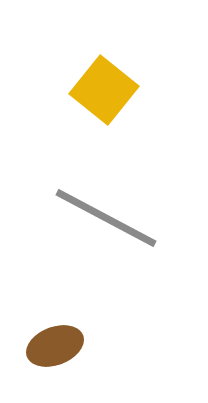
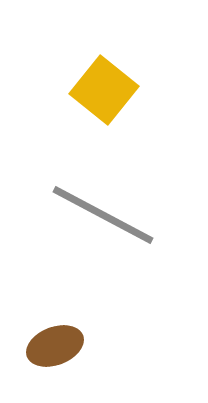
gray line: moved 3 px left, 3 px up
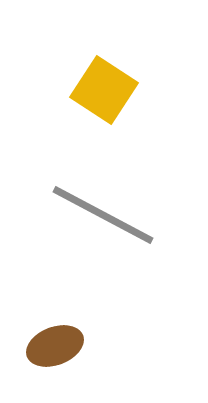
yellow square: rotated 6 degrees counterclockwise
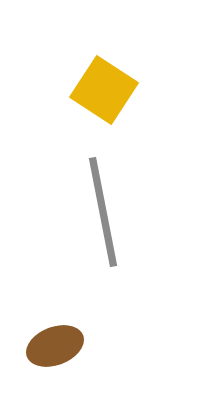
gray line: moved 3 px up; rotated 51 degrees clockwise
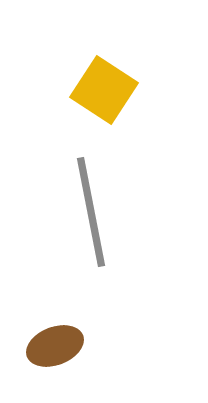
gray line: moved 12 px left
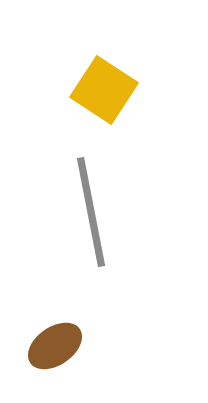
brown ellipse: rotated 14 degrees counterclockwise
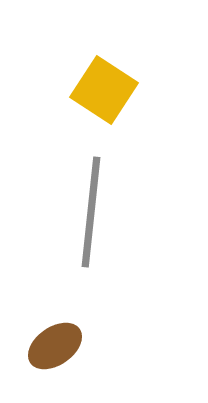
gray line: rotated 17 degrees clockwise
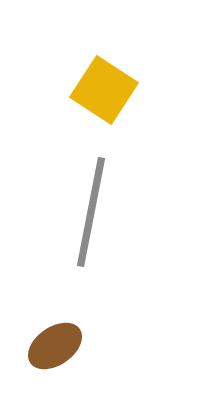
gray line: rotated 5 degrees clockwise
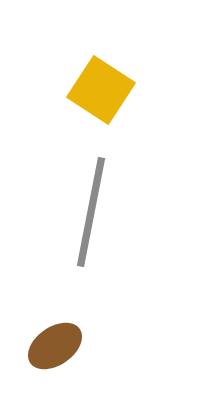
yellow square: moved 3 px left
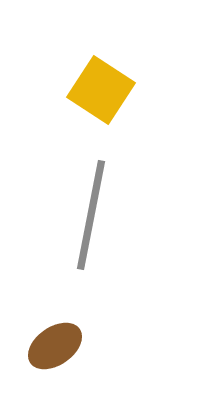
gray line: moved 3 px down
